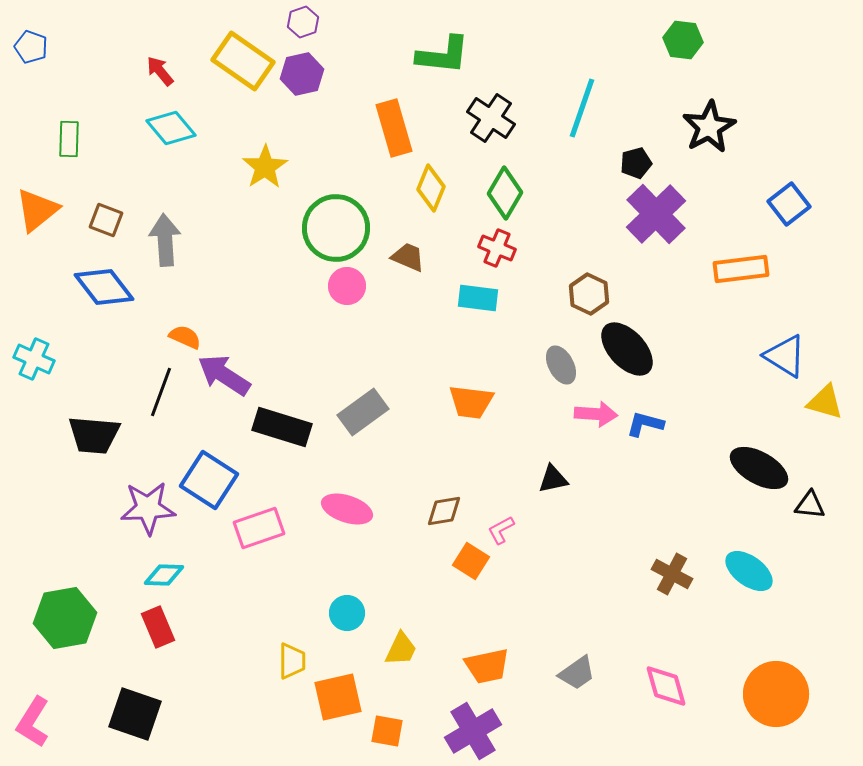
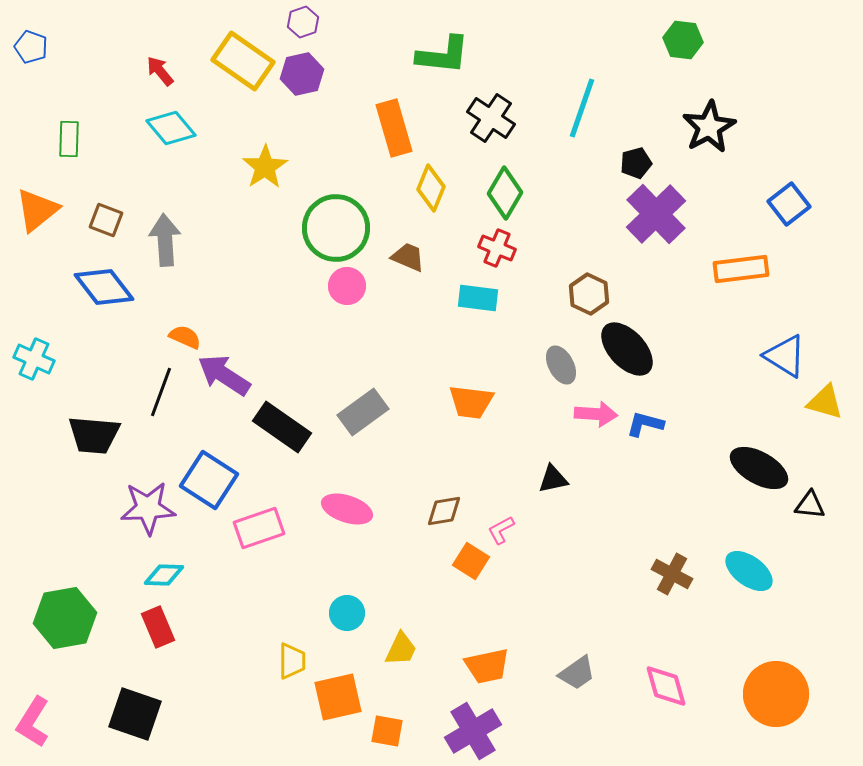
black rectangle at (282, 427): rotated 18 degrees clockwise
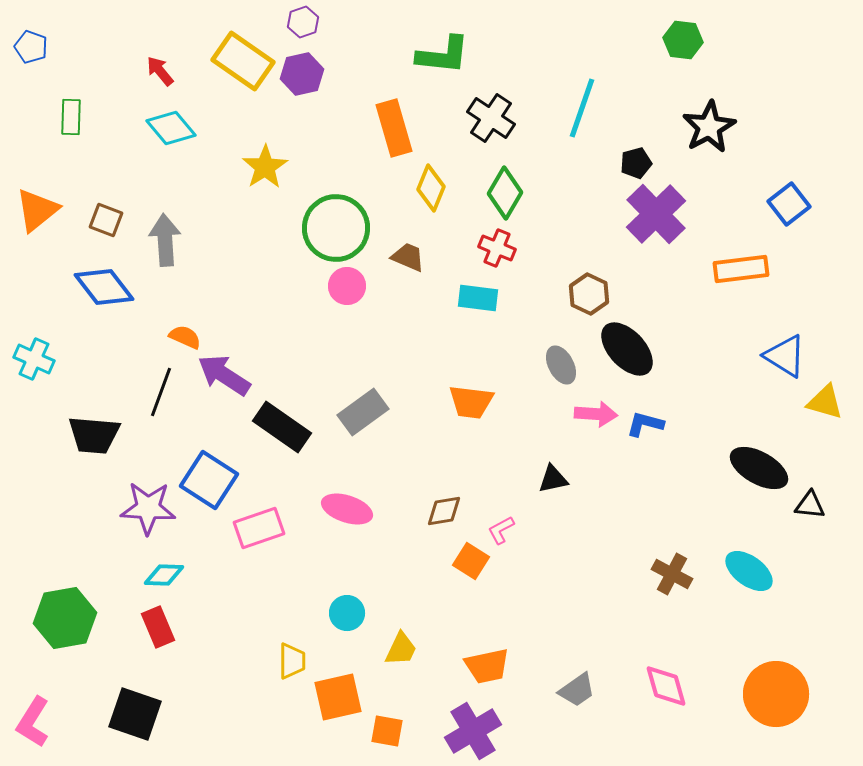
green rectangle at (69, 139): moved 2 px right, 22 px up
purple star at (148, 508): rotated 6 degrees clockwise
gray trapezoid at (577, 673): moved 17 px down
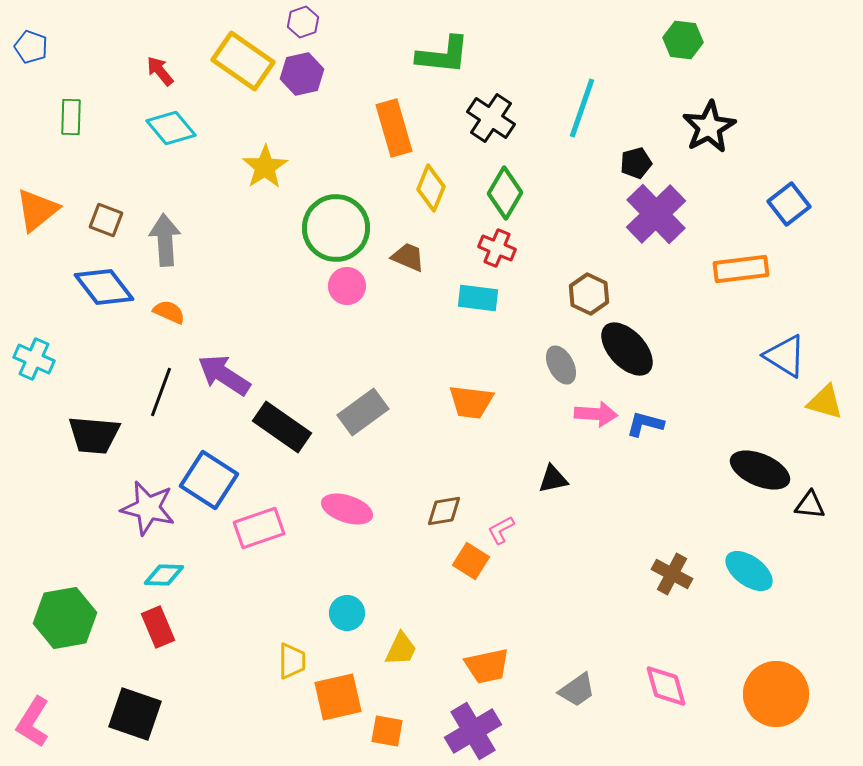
orange semicircle at (185, 337): moved 16 px left, 25 px up
black ellipse at (759, 468): moved 1 px right, 2 px down; rotated 6 degrees counterclockwise
purple star at (148, 508): rotated 10 degrees clockwise
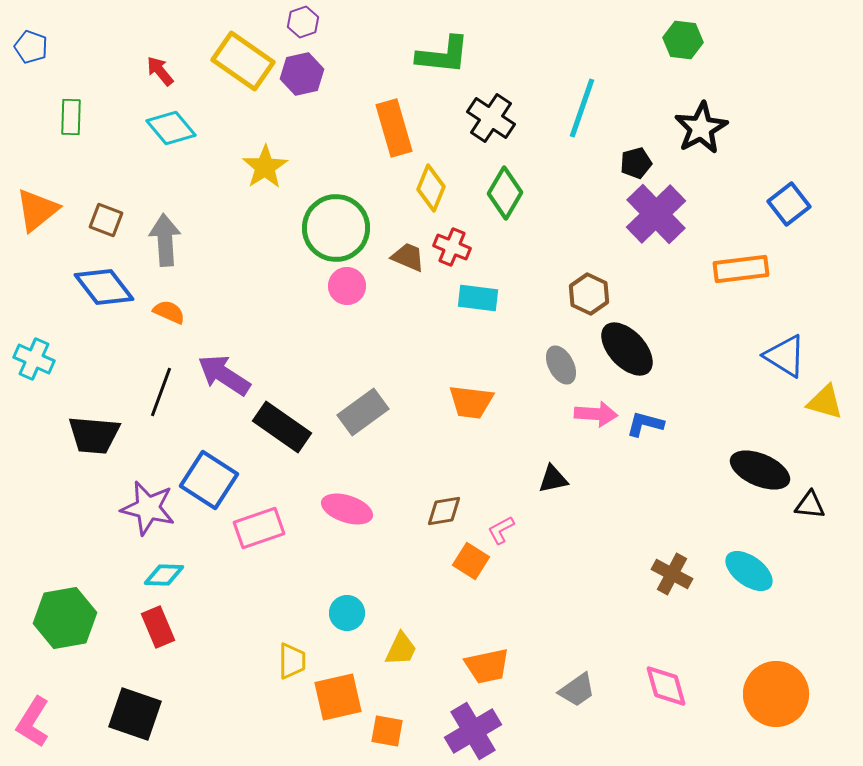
black star at (709, 127): moved 8 px left, 1 px down
red cross at (497, 248): moved 45 px left, 1 px up
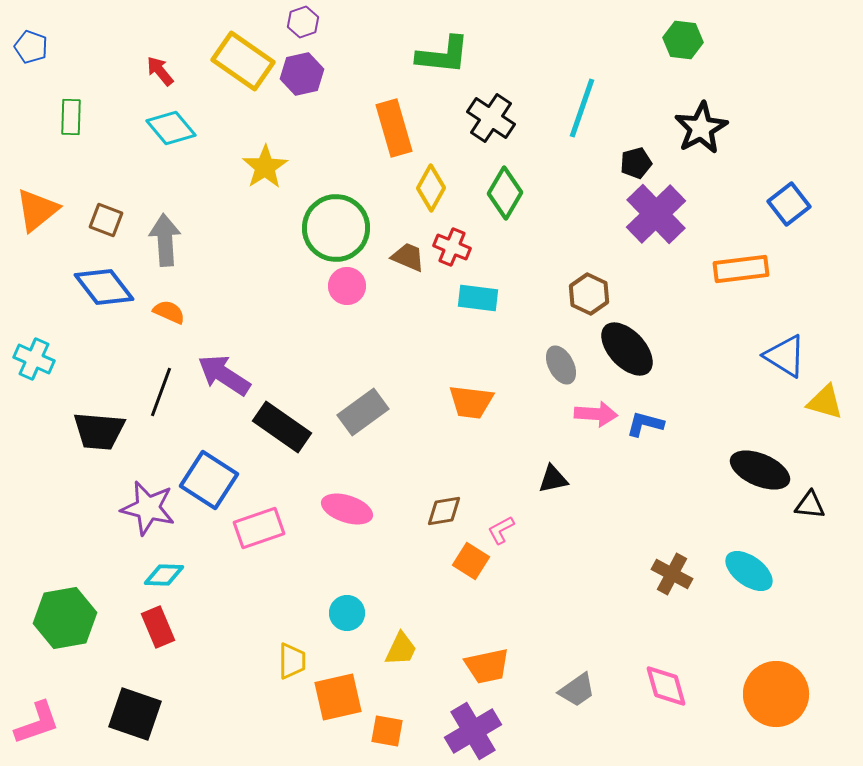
yellow diamond at (431, 188): rotated 6 degrees clockwise
black trapezoid at (94, 435): moved 5 px right, 4 px up
pink L-shape at (33, 722): moved 4 px right, 1 px down; rotated 141 degrees counterclockwise
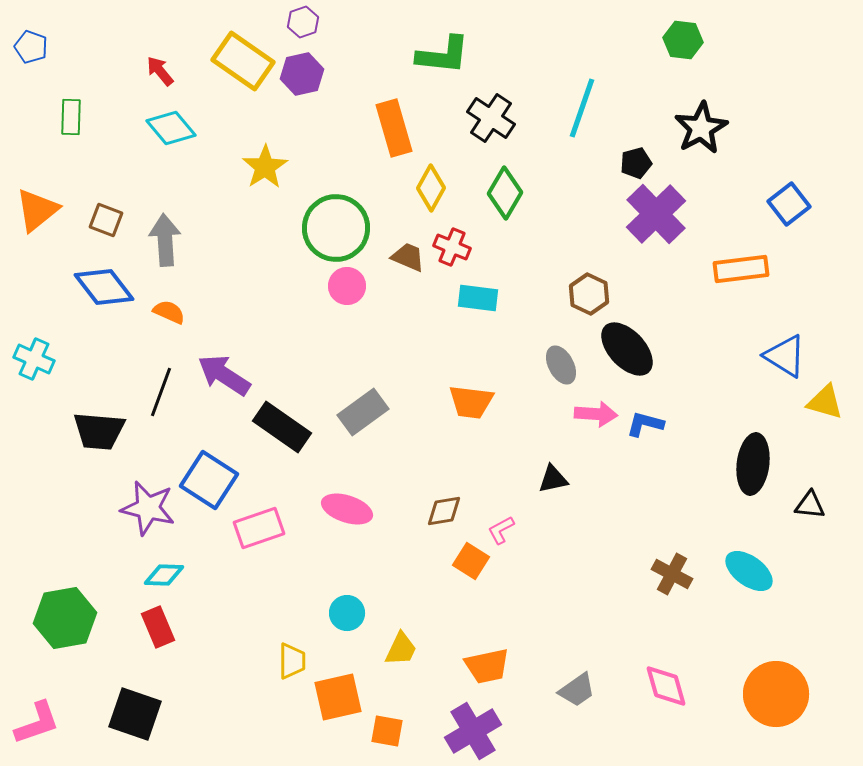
black ellipse at (760, 470): moved 7 px left, 6 px up; rotated 74 degrees clockwise
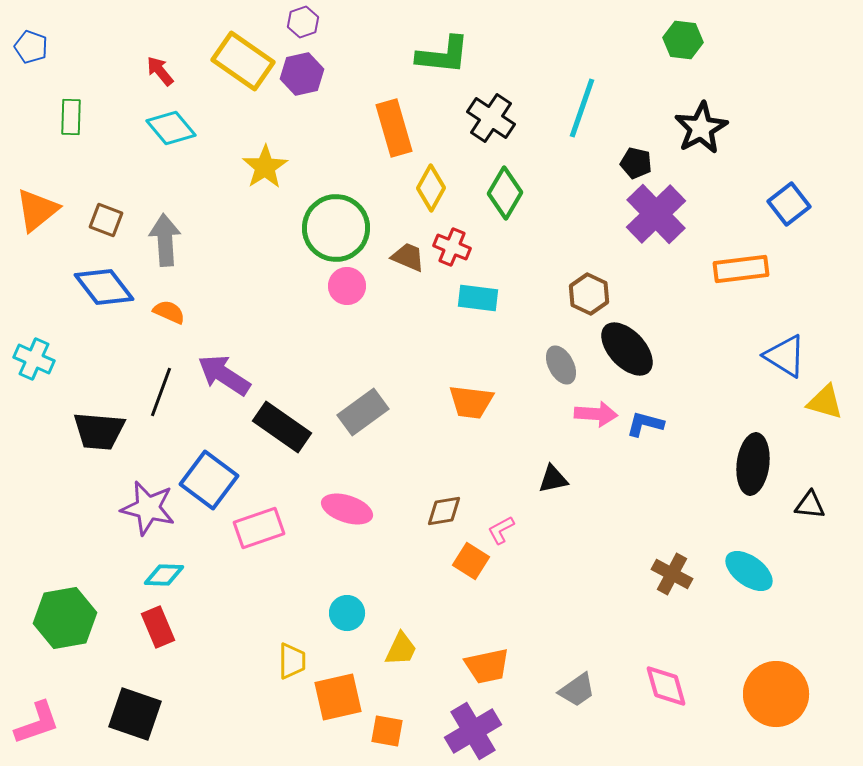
black pentagon at (636, 163): rotated 28 degrees clockwise
blue square at (209, 480): rotated 4 degrees clockwise
